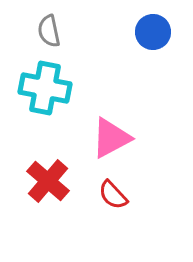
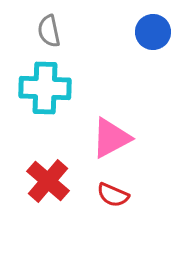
cyan cross: rotated 9 degrees counterclockwise
red semicircle: rotated 24 degrees counterclockwise
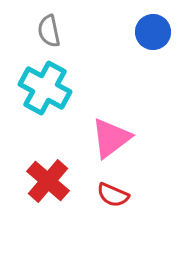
cyan cross: rotated 27 degrees clockwise
pink triangle: rotated 9 degrees counterclockwise
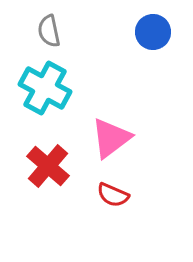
red cross: moved 15 px up
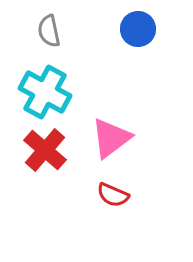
blue circle: moved 15 px left, 3 px up
cyan cross: moved 4 px down
red cross: moved 3 px left, 16 px up
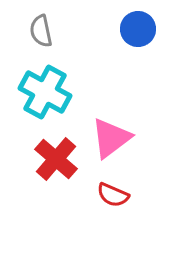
gray semicircle: moved 8 px left
red cross: moved 11 px right, 9 px down
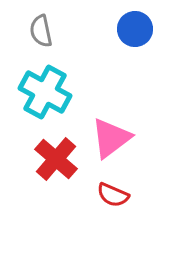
blue circle: moved 3 px left
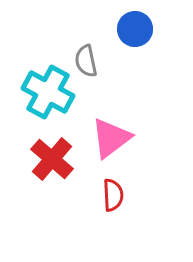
gray semicircle: moved 45 px right, 30 px down
cyan cross: moved 3 px right
red cross: moved 4 px left
red semicircle: rotated 116 degrees counterclockwise
